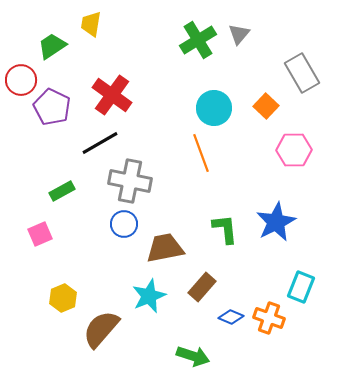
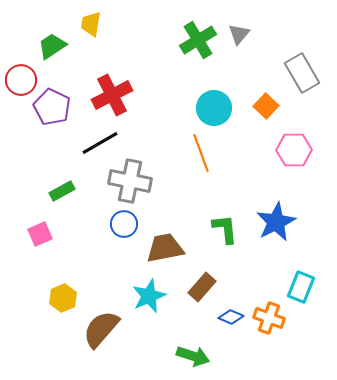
red cross: rotated 27 degrees clockwise
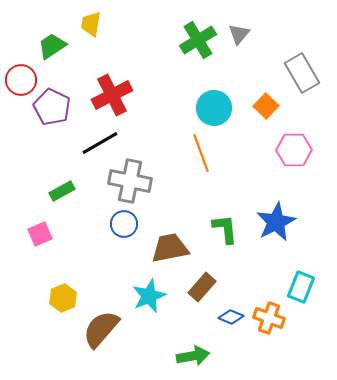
brown trapezoid: moved 5 px right
green arrow: rotated 28 degrees counterclockwise
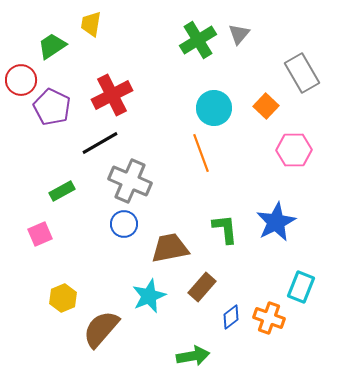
gray cross: rotated 12 degrees clockwise
blue diamond: rotated 60 degrees counterclockwise
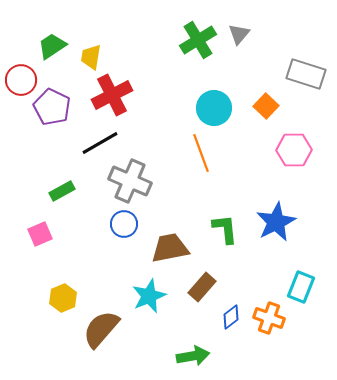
yellow trapezoid: moved 33 px down
gray rectangle: moved 4 px right, 1 px down; rotated 42 degrees counterclockwise
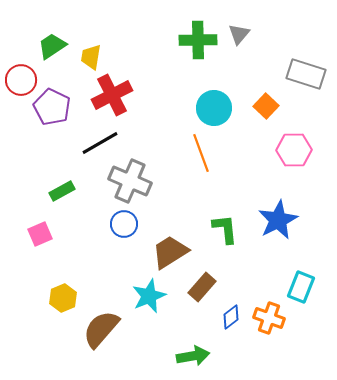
green cross: rotated 30 degrees clockwise
blue star: moved 2 px right, 2 px up
brown trapezoid: moved 4 px down; rotated 21 degrees counterclockwise
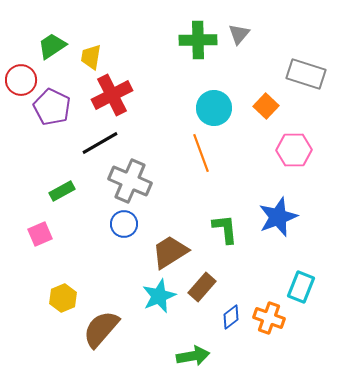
blue star: moved 3 px up; rotated 6 degrees clockwise
cyan star: moved 10 px right
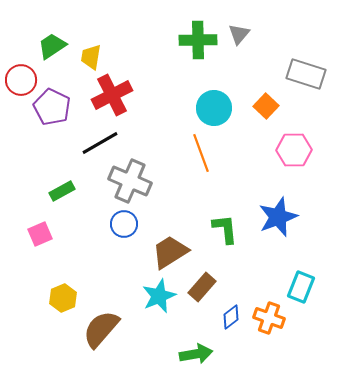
green arrow: moved 3 px right, 2 px up
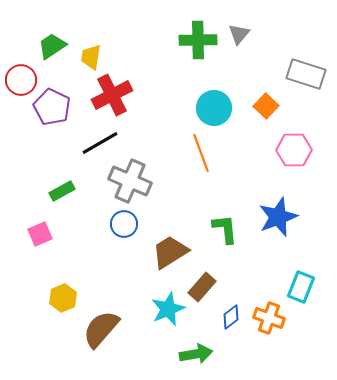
cyan star: moved 9 px right, 13 px down
